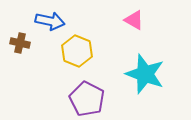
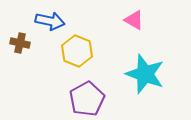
purple pentagon: rotated 16 degrees clockwise
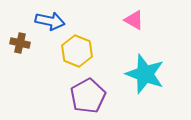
purple pentagon: moved 1 px right, 3 px up
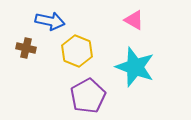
brown cross: moved 6 px right, 5 px down
cyan star: moved 10 px left, 7 px up
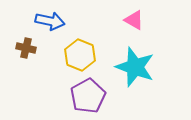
yellow hexagon: moved 3 px right, 4 px down
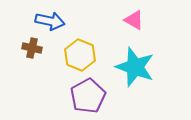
brown cross: moved 6 px right
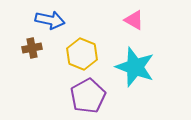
blue arrow: moved 1 px up
brown cross: rotated 24 degrees counterclockwise
yellow hexagon: moved 2 px right, 1 px up
